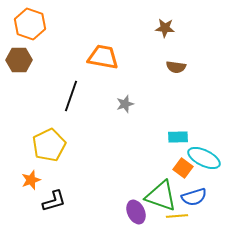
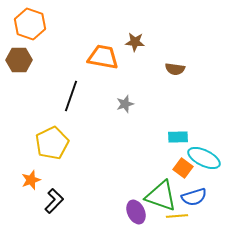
brown star: moved 30 px left, 14 px down
brown semicircle: moved 1 px left, 2 px down
yellow pentagon: moved 3 px right, 2 px up
black L-shape: rotated 30 degrees counterclockwise
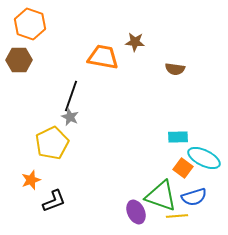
gray star: moved 55 px left, 13 px down; rotated 30 degrees counterclockwise
black L-shape: rotated 25 degrees clockwise
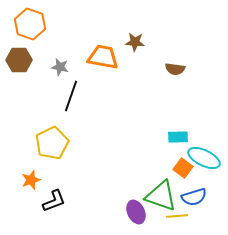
gray star: moved 10 px left, 50 px up; rotated 12 degrees counterclockwise
